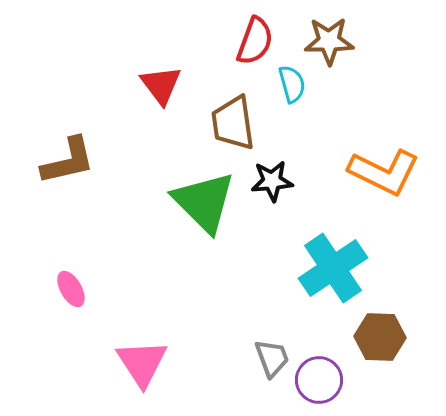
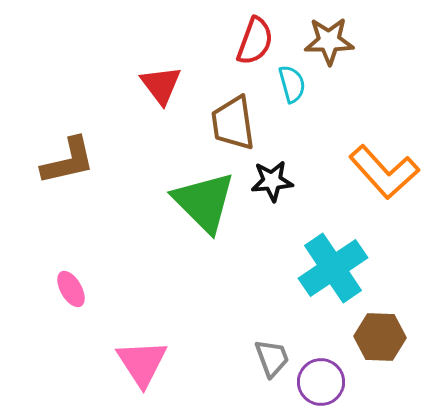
orange L-shape: rotated 22 degrees clockwise
purple circle: moved 2 px right, 2 px down
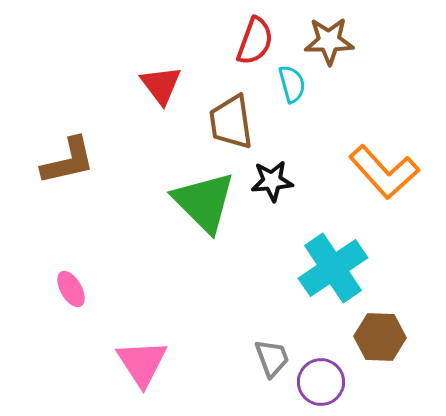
brown trapezoid: moved 2 px left, 1 px up
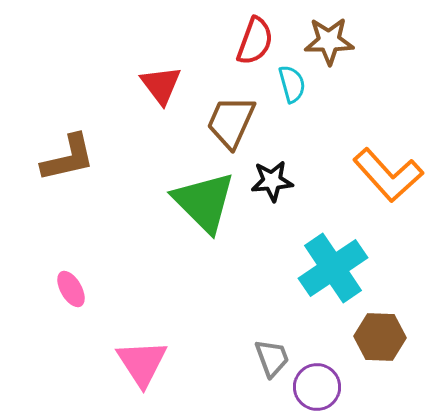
brown trapezoid: rotated 32 degrees clockwise
brown L-shape: moved 3 px up
orange L-shape: moved 4 px right, 3 px down
purple circle: moved 4 px left, 5 px down
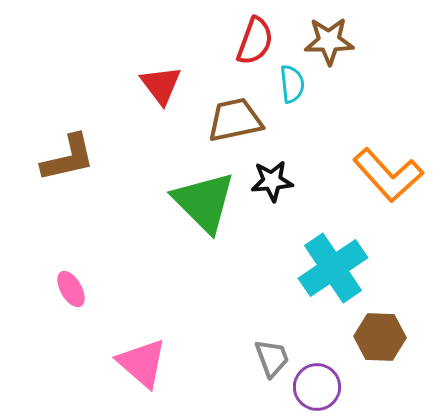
cyan semicircle: rotated 9 degrees clockwise
brown trapezoid: moved 4 px right, 2 px up; rotated 54 degrees clockwise
pink triangle: rotated 16 degrees counterclockwise
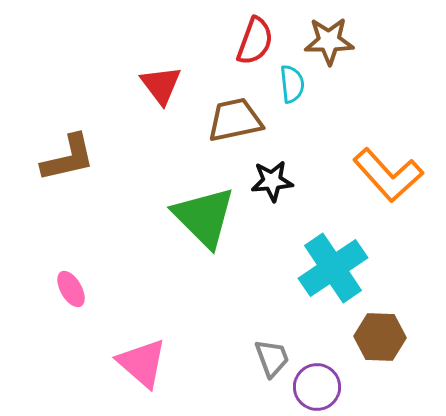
green triangle: moved 15 px down
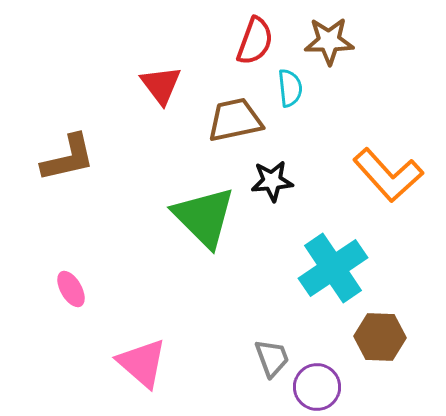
cyan semicircle: moved 2 px left, 4 px down
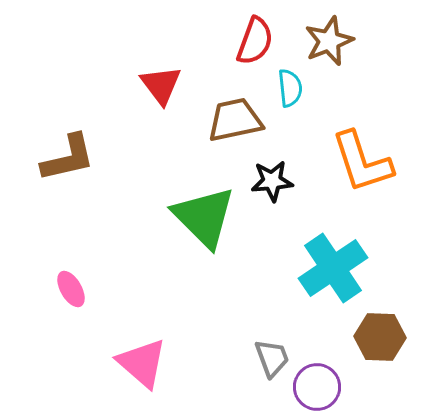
brown star: rotated 21 degrees counterclockwise
orange L-shape: moved 26 px left, 13 px up; rotated 24 degrees clockwise
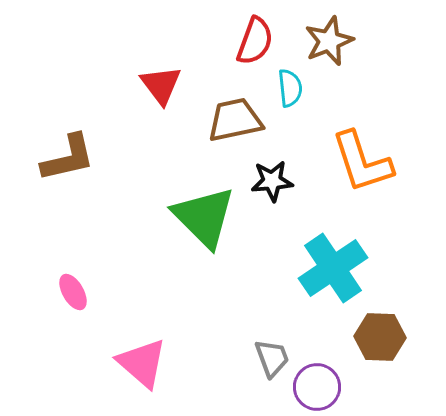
pink ellipse: moved 2 px right, 3 px down
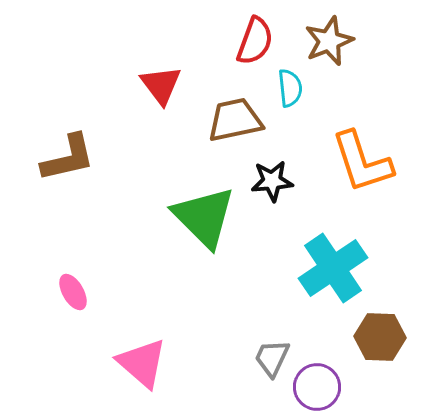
gray trapezoid: rotated 135 degrees counterclockwise
